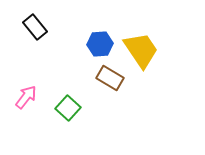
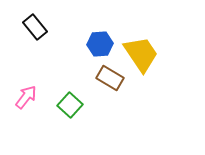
yellow trapezoid: moved 4 px down
green square: moved 2 px right, 3 px up
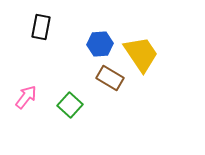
black rectangle: moved 6 px right; rotated 50 degrees clockwise
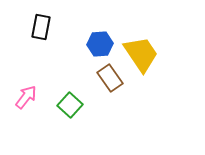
brown rectangle: rotated 24 degrees clockwise
